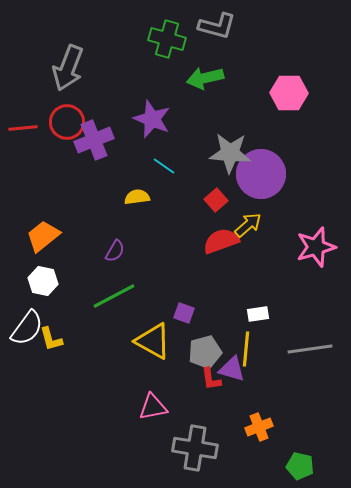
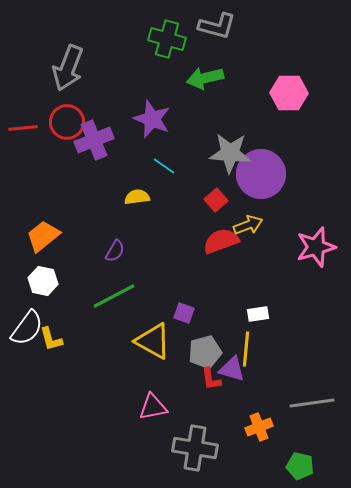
yellow arrow: rotated 20 degrees clockwise
gray line: moved 2 px right, 54 px down
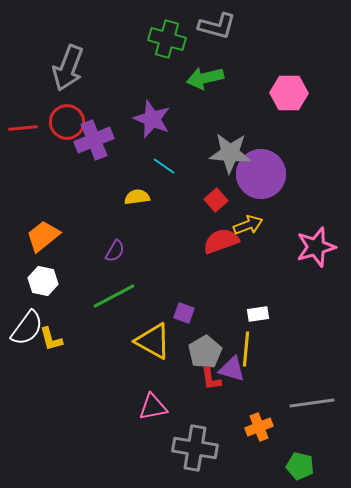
gray pentagon: rotated 16 degrees counterclockwise
